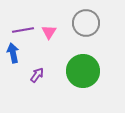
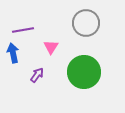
pink triangle: moved 2 px right, 15 px down
green circle: moved 1 px right, 1 px down
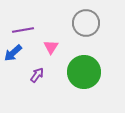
blue arrow: rotated 120 degrees counterclockwise
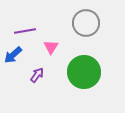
purple line: moved 2 px right, 1 px down
blue arrow: moved 2 px down
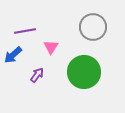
gray circle: moved 7 px right, 4 px down
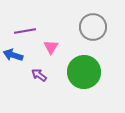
blue arrow: rotated 60 degrees clockwise
purple arrow: moved 2 px right; rotated 91 degrees counterclockwise
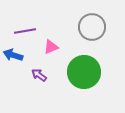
gray circle: moved 1 px left
pink triangle: rotated 35 degrees clockwise
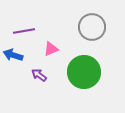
purple line: moved 1 px left
pink triangle: moved 2 px down
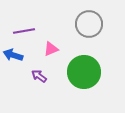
gray circle: moved 3 px left, 3 px up
purple arrow: moved 1 px down
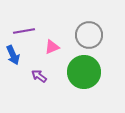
gray circle: moved 11 px down
pink triangle: moved 1 px right, 2 px up
blue arrow: rotated 132 degrees counterclockwise
